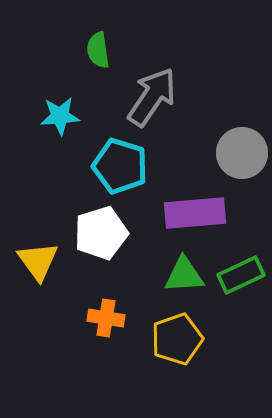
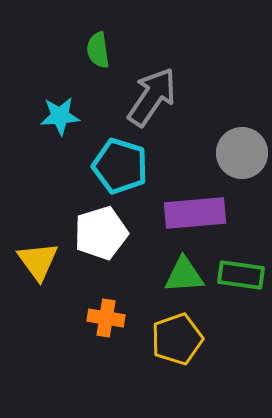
green rectangle: rotated 33 degrees clockwise
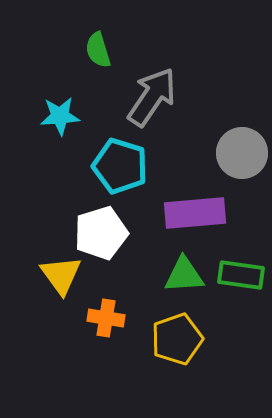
green semicircle: rotated 9 degrees counterclockwise
yellow triangle: moved 23 px right, 14 px down
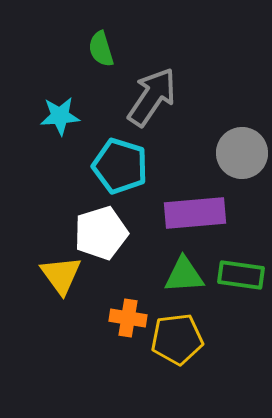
green semicircle: moved 3 px right, 1 px up
orange cross: moved 22 px right
yellow pentagon: rotated 12 degrees clockwise
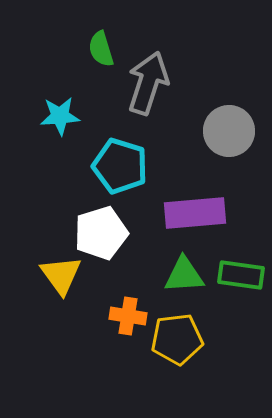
gray arrow: moved 4 px left, 14 px up; rotated 16 degrees counterclockwise
gray circle: moved 13 px left, 22 px up
orange cross: moved 2 px up
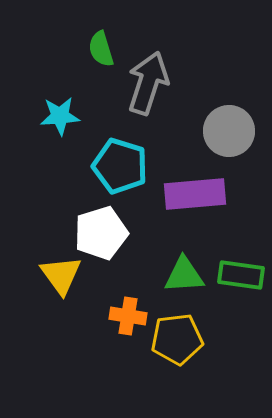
purple rectangle: moved 19 px up
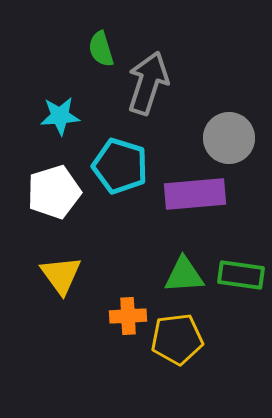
gray circle: moved 7 px down
white pentagon: moved 47 px left, 41 px up
orange cross: rotated 12 degrees counterclockwise
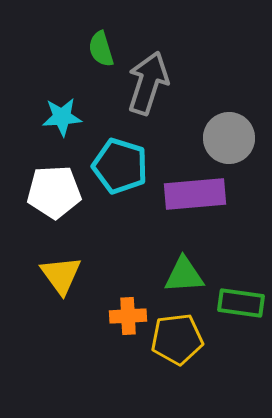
cyan star: moved 2 px right, 1 px down
white pentagon: rotated 14 degrees clockwise
green rectangle: moved 28 px down
